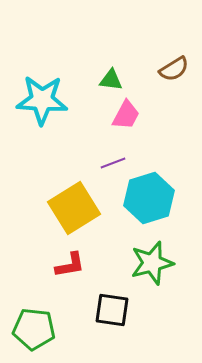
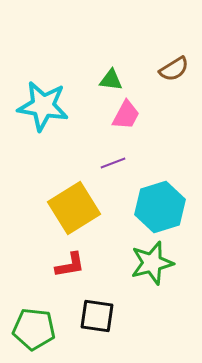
cyan star: moved 1 px right, 6 px down; rotated 6 degrees clockwise
cyan hexagon: moved 11 px right, 9 px down
black square: moved 15 px left, 6 px down
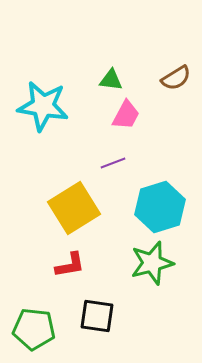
brown semicircle: moved 2 px right, 9 px down
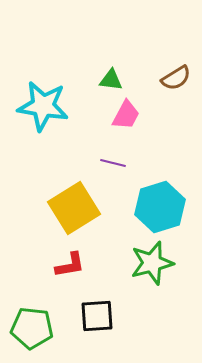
purple line: rotated 35 degrees clockwise
black square: rotated 12 degrees counterclockwise
green pentagon: moved 2 px left, 1 px up
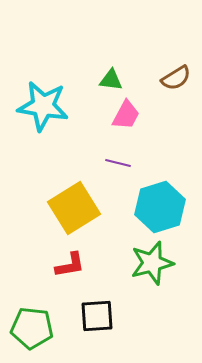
purple line: moved 5 px right
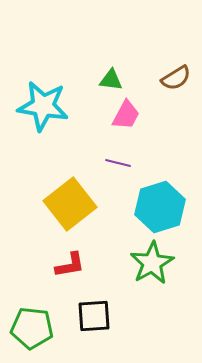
yellow square: moved 4 px left, 4 px up; rotated 6 degrees counterclockwise
green star: rotated 15 degrees counterclockwise
black square: moved 3 px left
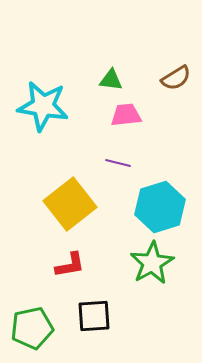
pink trapezoid: rotated 124 degrees counterclockwise
green pentagon: rotated 18 degrees counterclockwise
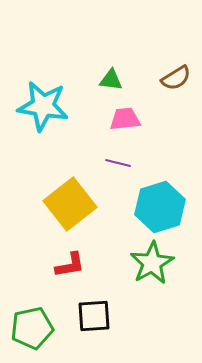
pink trapezoid: moved 1 px left, 4 px down
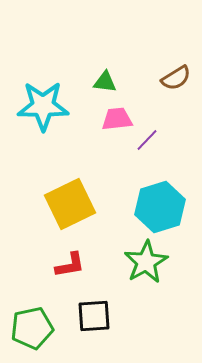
green triangle: moved 6 px left, 2 px down
cyan star: rotated 9 degrees counterclockwise
pink trapezoid: moved 8 px left
purple line: moved 29 px right, 23 px up; rotated 60 degrees counterclockwise
yellow square: rotated 12 degrees clockwise
green star: moved 6 px left, 1 px up
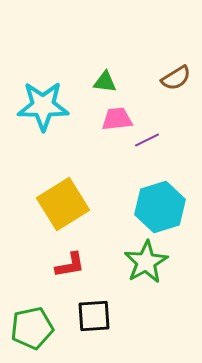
purple line: rotated 20 degrees clockwise
yellow square: moved 7 px left; rotated 6 degrees counterclockwise
